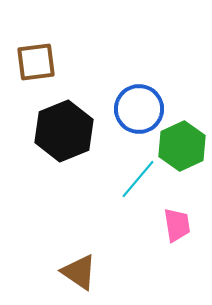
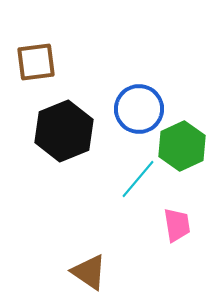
brown triangle: moved 10 px right
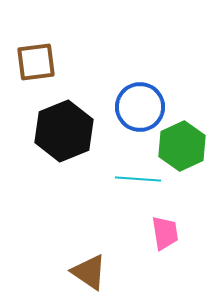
blue circle: moved 1 px right, 2 px up
cyan line: rotated 54 degrees clockwise
pink trapezoid: moved 12 px left, 8 px down
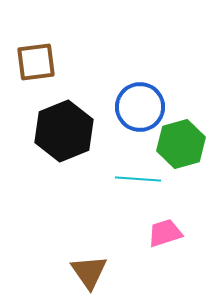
green hexagon: moved 1 px left, 2 px up; rotated 9 degrees clockwise
pink trapezoid: rotated 99 degrees counterclockwise
brown triangle: rotated 21 degrees clockwise
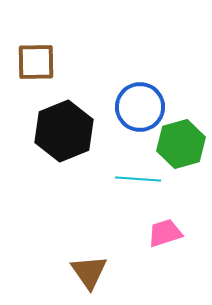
brown square: rotated 6 degrees clockwise
